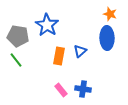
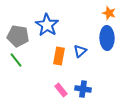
orange star: moved 1 px left, 1 px up
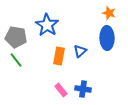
gray pentagon: moved 2 px left, 1 px down
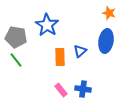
blue ellipse: moved 1 px left, 3 px down; rotated 10 degrees clockwise
orange rectangle: moved 1 px right, 1 px down; rotated 12 degrees counterclockwise
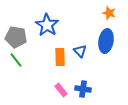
blue triangle: rotated 32 degrees counterclockwise
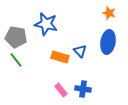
blue star: moved 1 px left, 1 px up; rotated 20 degrees counterclockwise
blue ellipse: moved 2 px right, 1 px down
orange rectangle: rotated 72 degrees counterclockwise
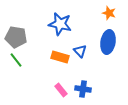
blue star: moved 14 px right
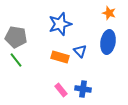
blue star: rotated 30 degrees counterclockwise
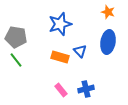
orange star: moved 1 px left, 1 px up
blue cross: moved 3 px right; rotated 21 degrees counterclockwise
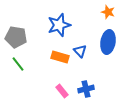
blue star: moved 1 px left, 1 px down
green line: moved 2 px right, 4 px down
pink rectangle: moved 1 px right, 1 px down
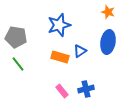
blue triangle: rotated 40 degrees clockwise
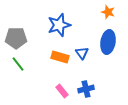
gray pentagon: moved 1 px down; rotated 10 degrees counterclockwise
blue triangle: moved 2 px right, 2 px down; rotated 32 degrees counterclockwise
